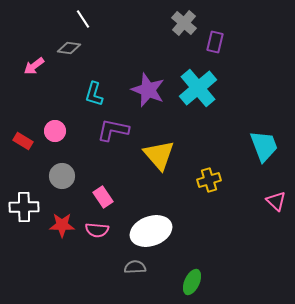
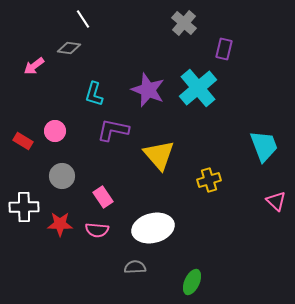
purple rectangle: moved 9 px right, 7 px down
red star: moved 2 px left, 1 px up
white ellipse: moved 2 px right, 3 px up; rotated 6 degrees clockwise
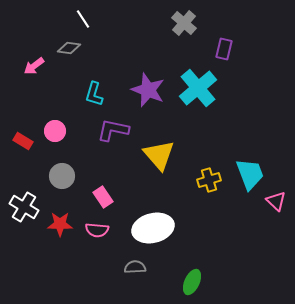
cyan trapezoid: moved 14 px left, 28 px down
white cross: rotated 32 degrees clockwise
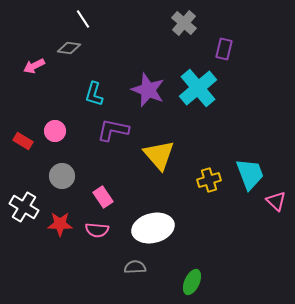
pink arrow: rotated 10 degrees clockwise
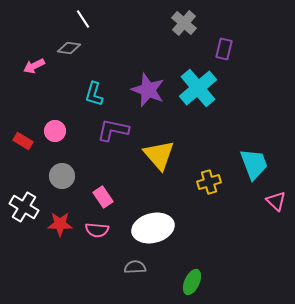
cyan trapezoid: moved 4 px right, 10 px up
yellow cross: moved 2 px down
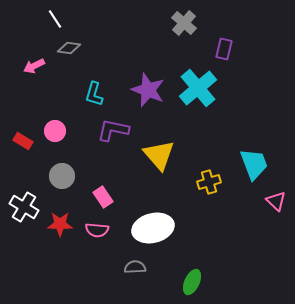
white line: moved 28 px left
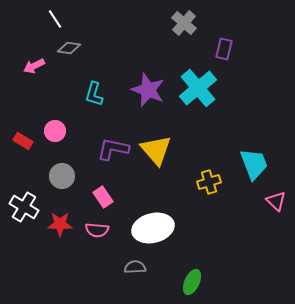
purple L-shape: moved 19 px down
yellow triangle: moved 3 px left, 5 px up
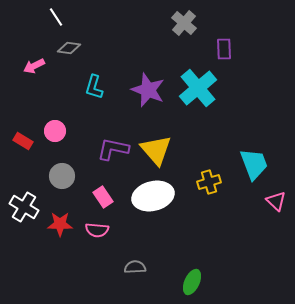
white line: moved 1 px right, 2 px up
purple rectangle: rotated 15 degrees counterclockwise
cyan L-shape: moved 7 px up
white ellipse: moved 32 px up
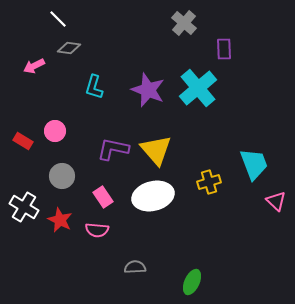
white line: moved 2 px right, 2 px down; rotated 12 degrees counterclockwise
red star: moved 4 px up; rotated 25 degrees clockwise
